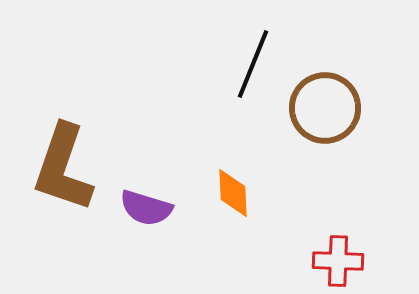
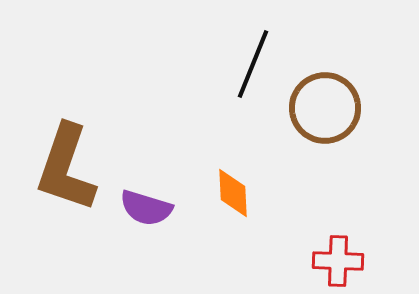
brown L-shape: moved 3 px right
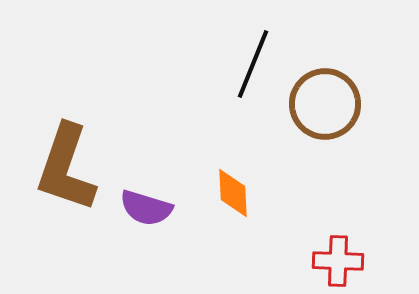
brown circle: moved 4 px up
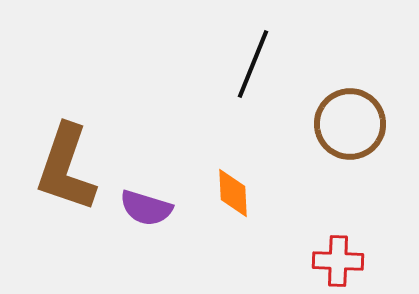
brown circle: moved 25 px right, 20 px down
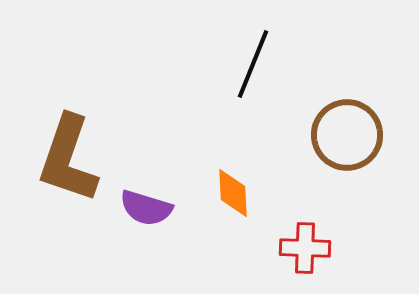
brown circle: moved 3 px left, 11 px down
brown L-shape: moved 2 px right, 9 px up
red cross: moved 33 px left, 13 px up
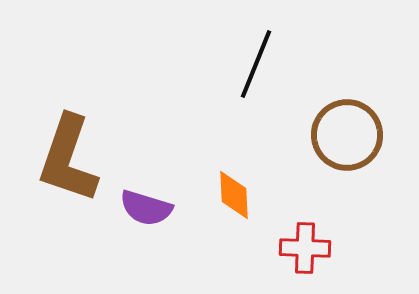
black line: moved 3 px right
orange diamond: moved 1 px right, 2 px down
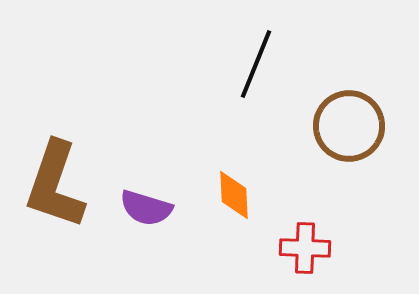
brown circle: moved 2 px right, 9 px up
brown L-shape: moved 13 px left, 26 px down
